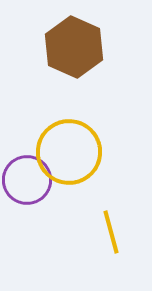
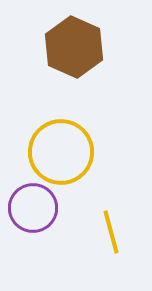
yellow circle: moved 8 px left
purple circle: moved 6 px right, 28 px down
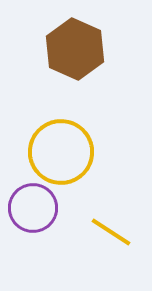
brown hexagon: moved 1 px right, 2 px down
yellow line: rotated 42 degrees counterclockwise
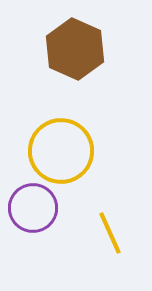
yellow circle: moved 1 px up
yellow line: moved 1 px left, 1 px down; rotated 33 degrees clockwise
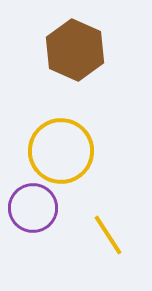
brown hexagon: moved 1 px down
yellow line: moved 2 px left, 2 px down; rotated 9 degrees counterclockwise
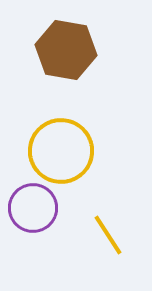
brown hexagon: moved 9 px left; rotated 14 degrees counterclockwise
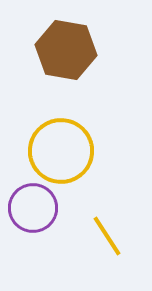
yellow line: moved 1 px left, 1 px down
